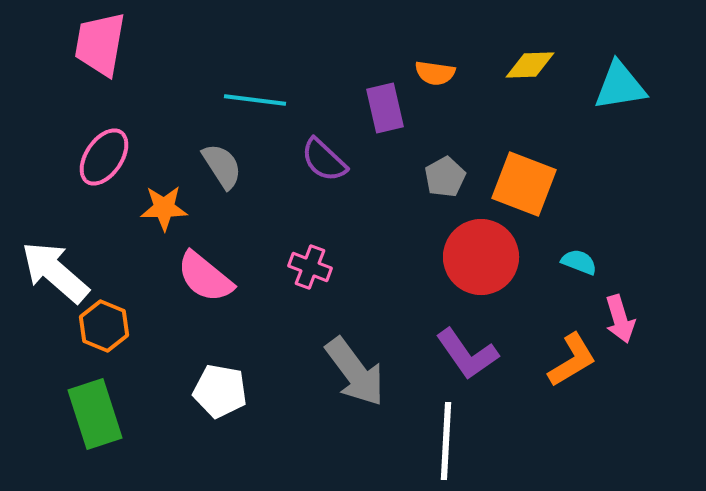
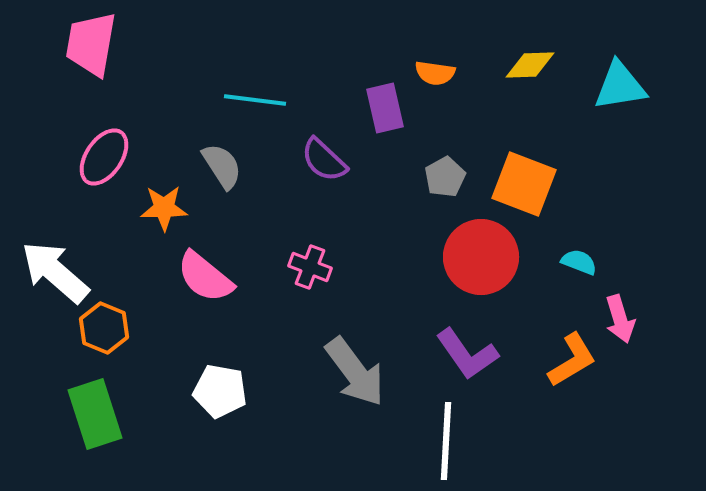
pink trapezoid: moved 9 px left
orange hexagon: moved 2 px down
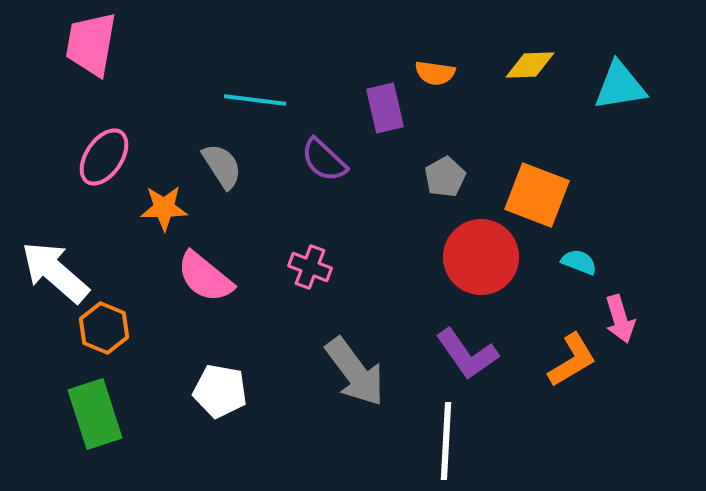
orange square: moved 13 px right, 11 px down
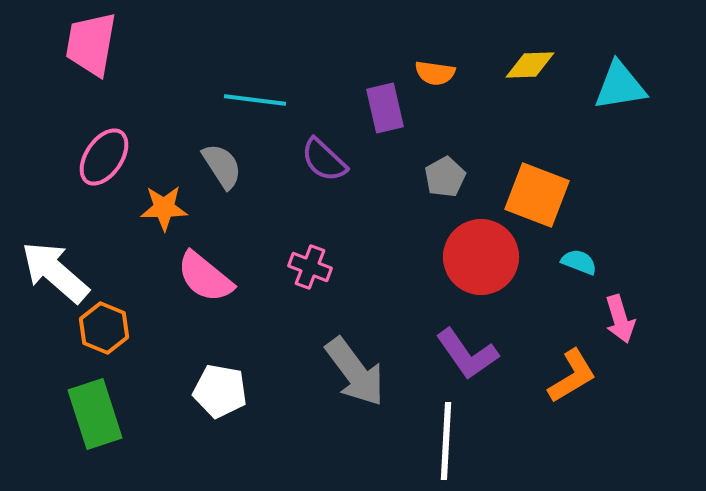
orange L-shape: moved 16 px down
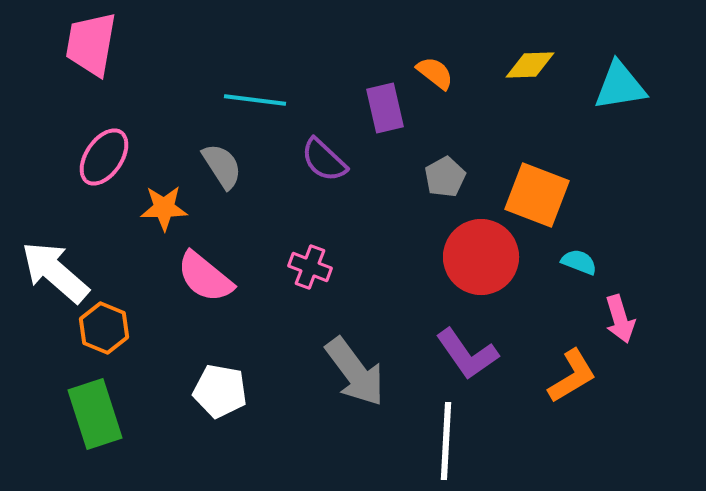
orange semicircle: rotated 150 degrees counterclockwise
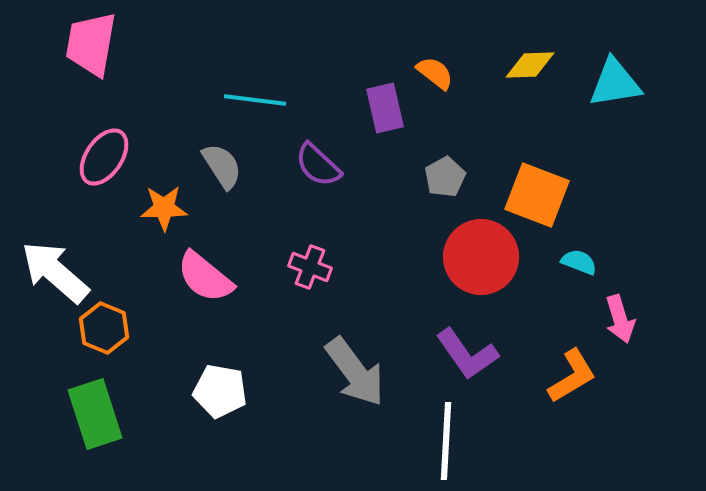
cyan triangle: moved 5 px left, 3 px up
purple semicircle: moved 6 px left, 5 px down
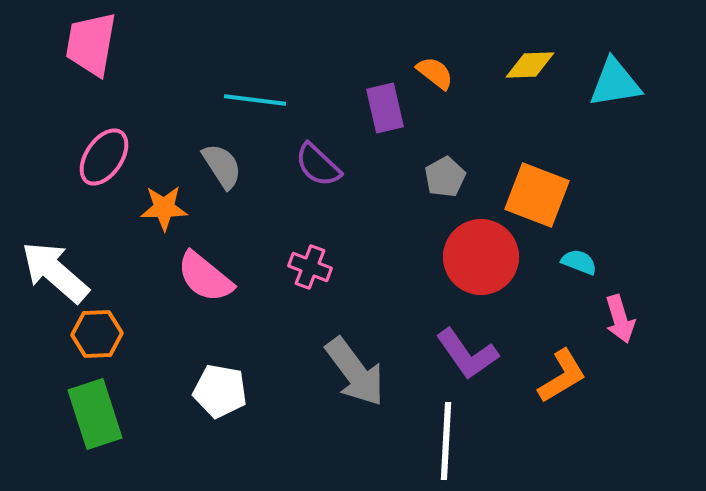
orange hexagon: moved 7 px left, 6 px down; rotated 24 degrees counterclockwise
orange L-shape: moved 10 px left
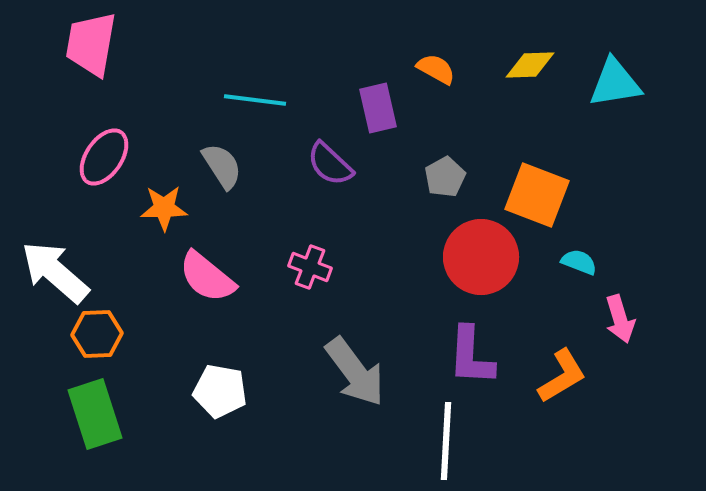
orange semicircle: moved 1 px right, 4 px up; rotated 9 degrees counterclockwise
purple rectangle: moved 7 px left
purple semicircle: moved 12 px right, 1 px up
pink semicircle: moved 2 px right
purple L-shape: moved 4 px right, 2 px down; rotated 38 degrees clockwise
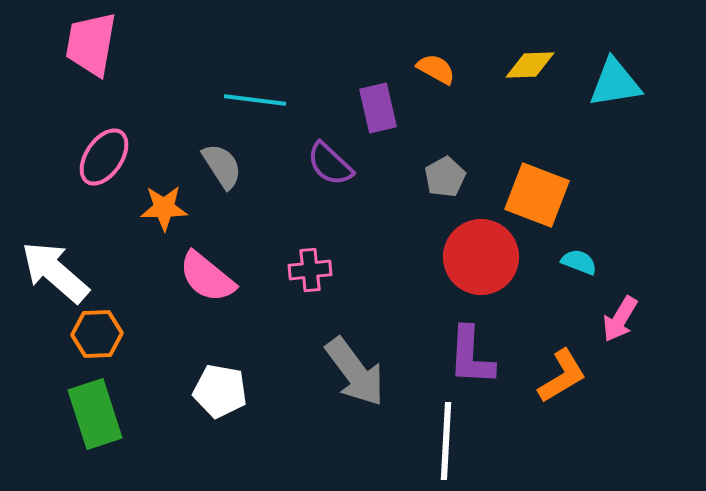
pink cross: moved 3 px down; rotated 27 degrees counterclockwise
pink arrow: rotated 48 degrees clockwise
